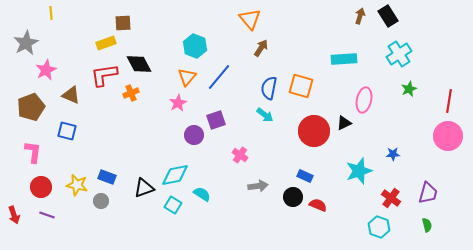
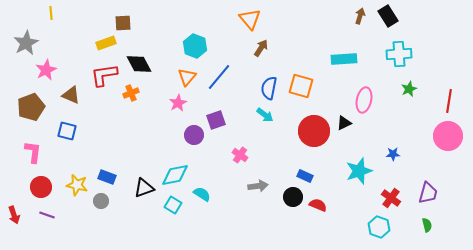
cyan cross at (399, 54): rotated 30 degrees clockwise
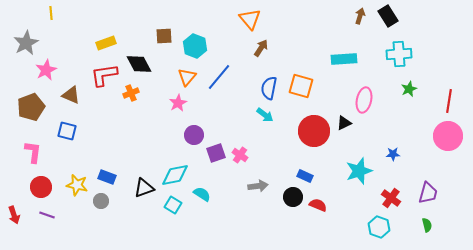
brown square at (123, 23): moved 41 px right, 13 px down
purple square at (216, 120): moved 33 px down
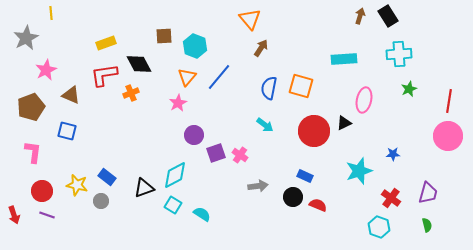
gray star at (26, 43): moved 5 px up
cyan arrow at (265, 115): moved 10 px down
cyan diamond at (175, 175): rotated 16 degrees counterclockwise
blue rectangle at (107, 177): rotated 18 degrees clockwise
red circle at (41, 187): moved 1 px right, 4 px down
cyan semicircle at (202, 194): moved 20 px down
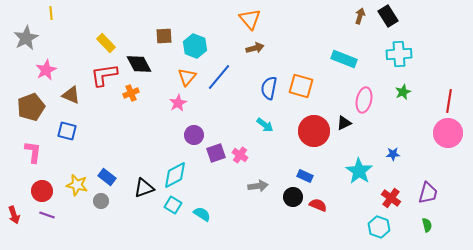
yellow rectangle at (106, 43): rotated 66 degrees clockwise
brown arrow at (261, 48): moved 6 px left; rotated 42 degrees clockwise
cyan rectangle at (344, 59): rotated 25 degrees clockwise
green star at (409, 89): moved 6 px left, 3 px down
pink circle at (448, 136): moved 3 px up
cyan star at (359, 171): rotated 20 degrees counterclockwise
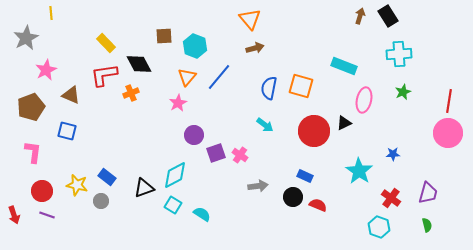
cyan rectangle at (344, 59): moved 7 px down
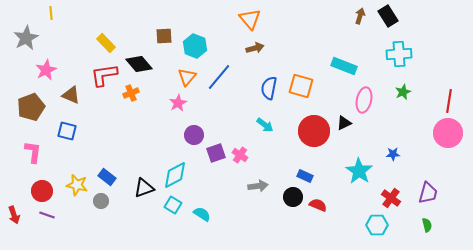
black diamond at (139, 64): rotated 12 degrees counterclockwise
cyan hexagon at (379, 227): moved 2 px left, 2 px up; rotated 20 degrees counterclockwise
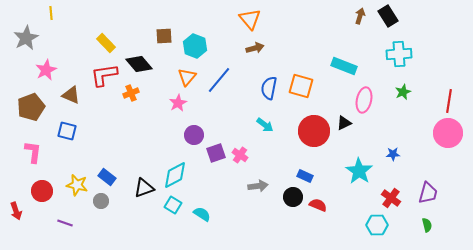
blue line at (219, 77): moved 3 px down
red arrow at (14, 215): moved 2 px right, 4 px up
purple line at (47, 215): moved 18 px right, 8 px down
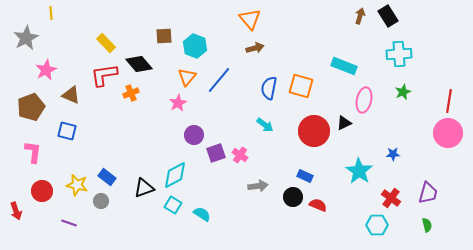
purple line at (65, 223): moved 4 px right
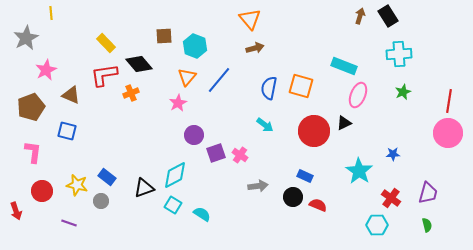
pink ellipse at (364, 100): moved 6 px left, 5 px up; rotated 10 degrees clockwise
